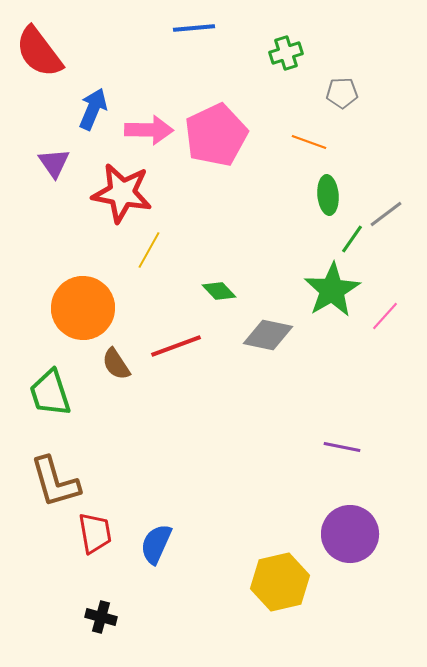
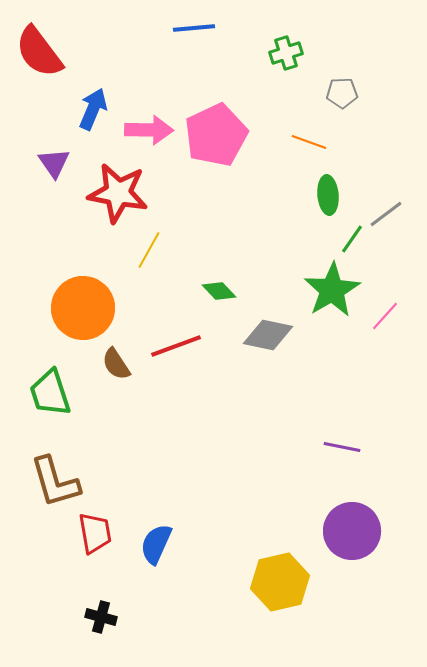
red star: moved 4 px left
purple circle: moved 2 px right, 3 px up
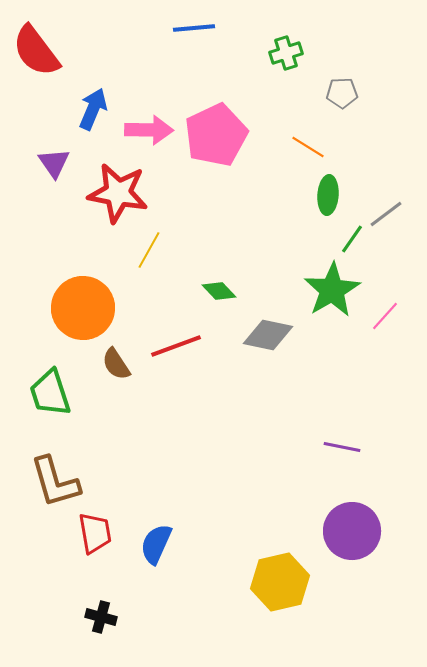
red semicircle: moved 3 px left, 1 px up
orange line: moved 1 px left, 5 px down; rotated 12 degrees clockwise
green ellipse: rotated 9 degrees clockwise
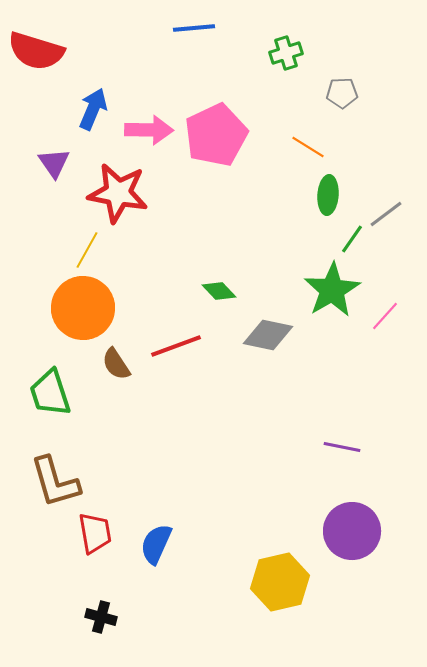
red semicircle: rotated 36 degrees counterclockwise
yellow line: moved 62 px left
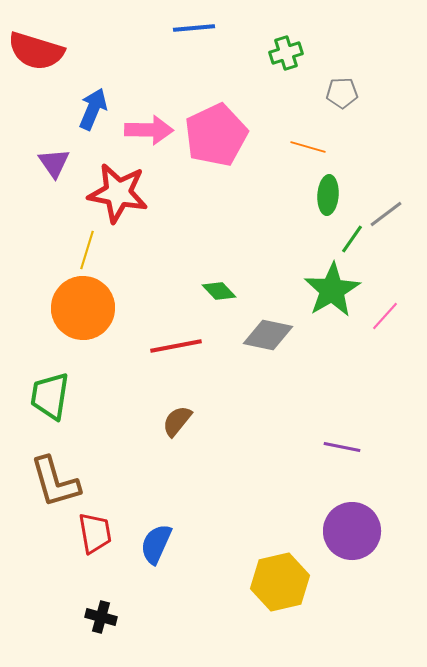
orange line: rotated 16 degrees counterclockwise
yellow line: rotated 12 degrees counterclockwise
red line: rotated 9 degrees clockwise
brown semicircle: moved 61 px right, 57 px down; rotated 72 degrees clockwise
green trapezoid: moved 3 px down; rotated 27 degrees clockwise
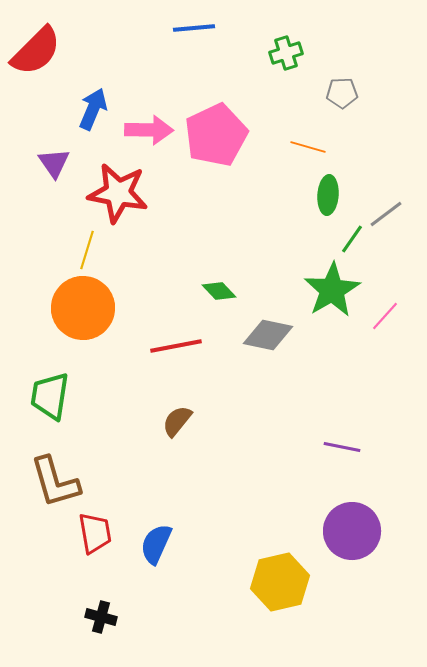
red semicircle: rotated 62 degrees counterclockwise
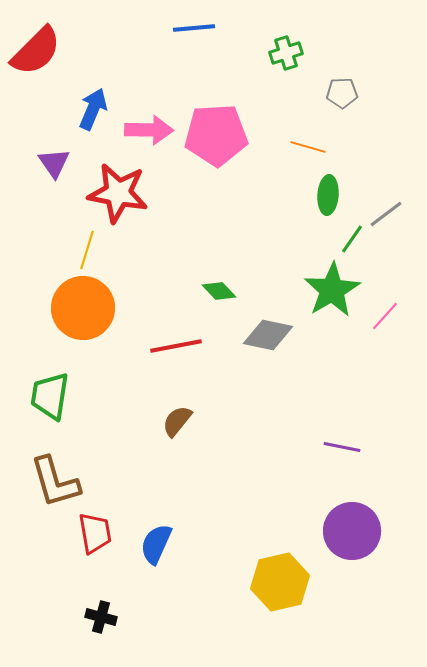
pink pentagon: rotated 22 degrees clockwise
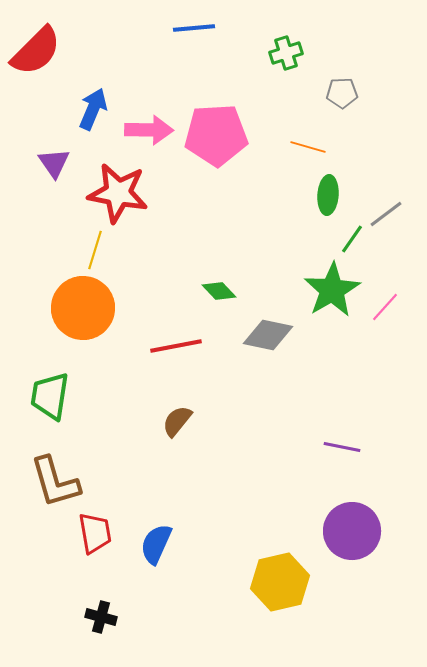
yellow line: moved 8 px right
pink line: moved 9 px up
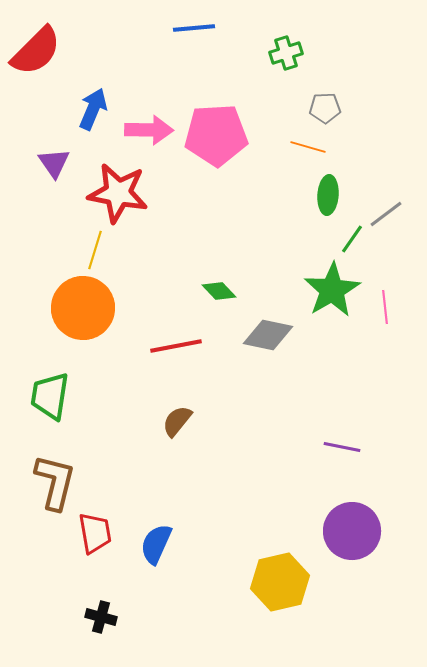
gray pentagon: moved 17 px left, 15 px down
pink line: rotated 48 degrees counterclockwise
brown L-shape: rotated 150 degrees counterclockwise
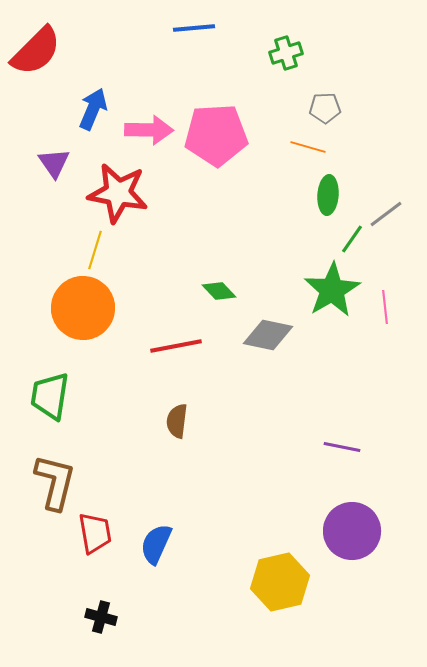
brown semicircle: rotated 32 degrees counterclockwise
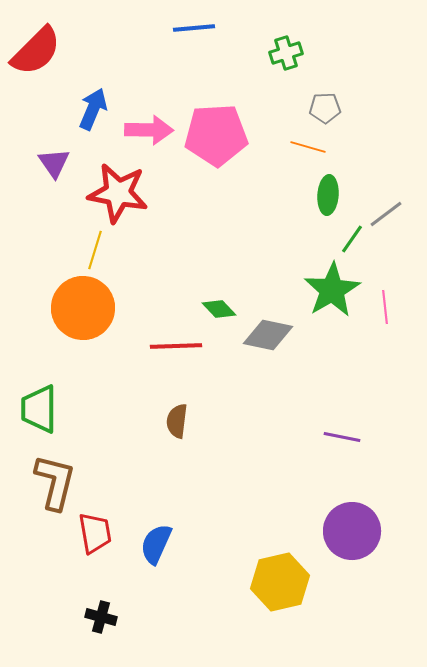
green diamond: moved 18 px down
red line: rotated 9 degrees clockwise
green trapezoid: moved 11 px left, 13 px down; rotated 9 degrees counterclockwise
purple line: moved 10 px up
